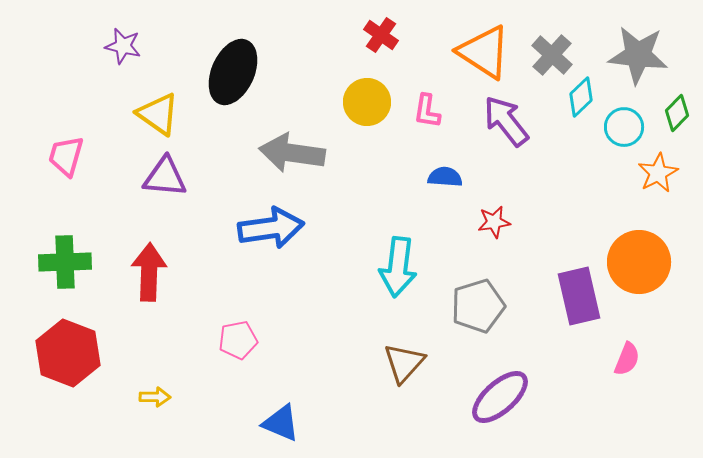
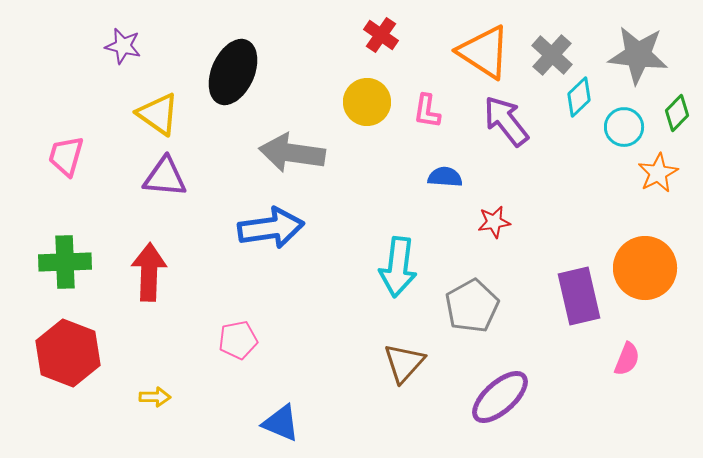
cyan diamond: moved 2 px left
orange circle: moved 6 px right, 6 px down
gray pentagon: moved 6 px left; rotated 12 degrees counterclockwise
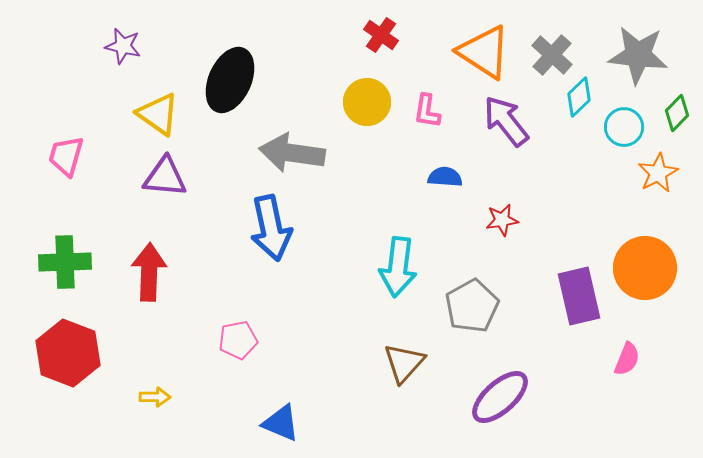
black ellipse: moved 3 px left, 8 px down
red star: moved 8 px right, 2 px up
blue arrow: rotated 86 degrees clockwise
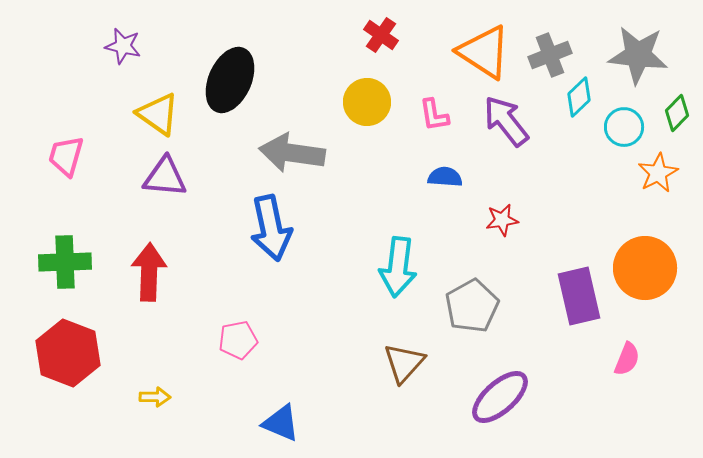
gray cross: moved 2 px left; rotated 27 degrees clockwise
pink L-shape: moved 7 px right, 4 px down; rotated 18 degrees counterclockwise
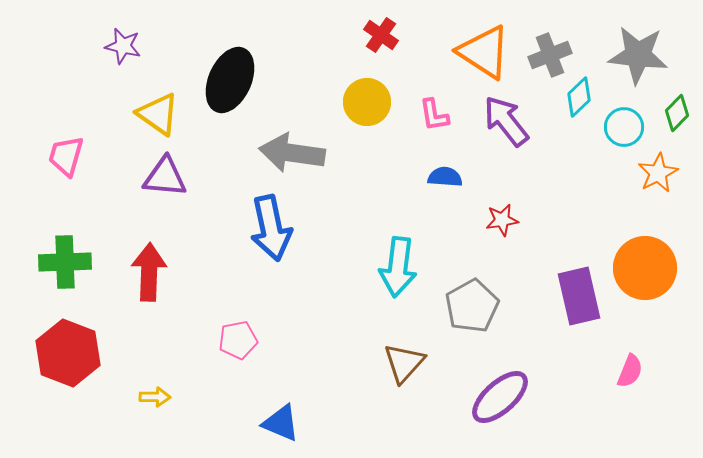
pink semicircle: moved 3 px right, 12 px down
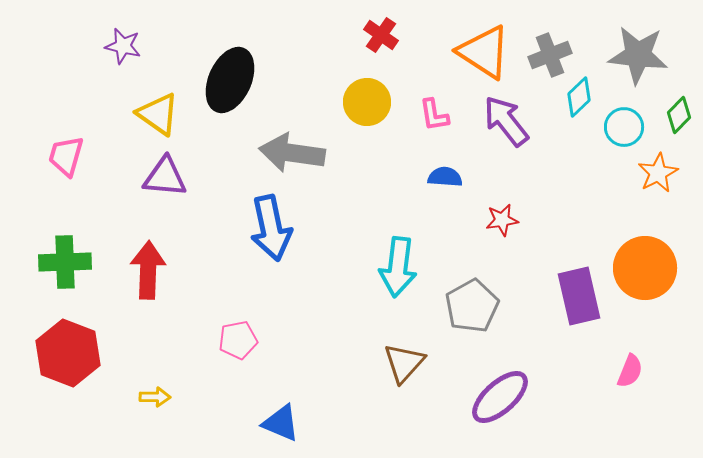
green diamond: moved 2 px right, 2 px down
red arrow: moved 1 px left, 2 px up
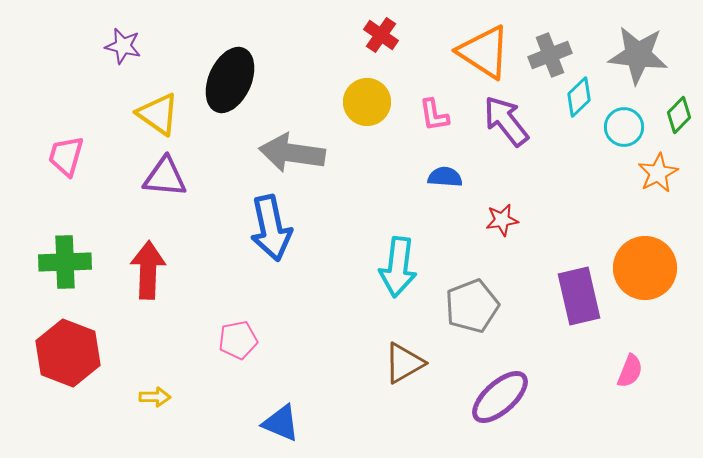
gray pentagon: rotated 8 degrees clockwise
brown triangle: rotated 18 degrees clockwise
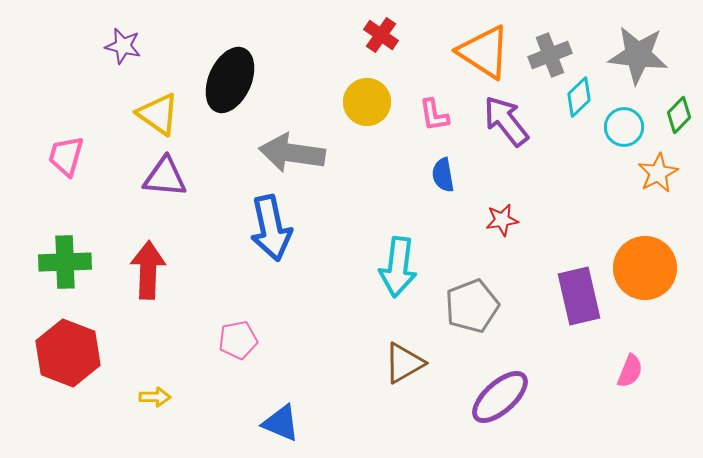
blue semicircle: moved 2 px left, 2 px up; rotated 104 degrees counterclockwise
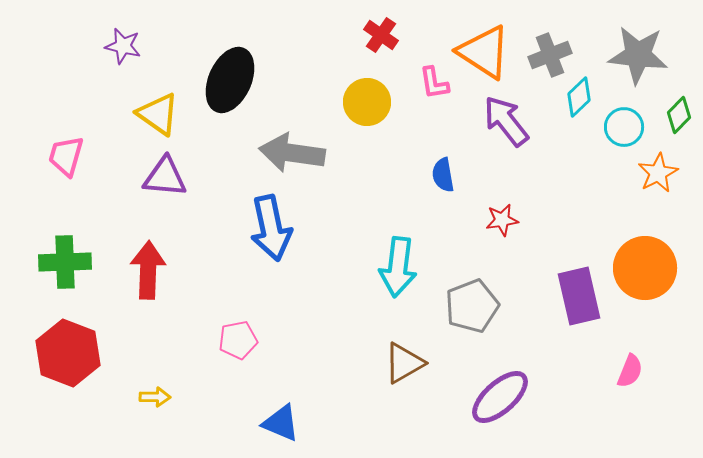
pink L-shape: moved 32 px up
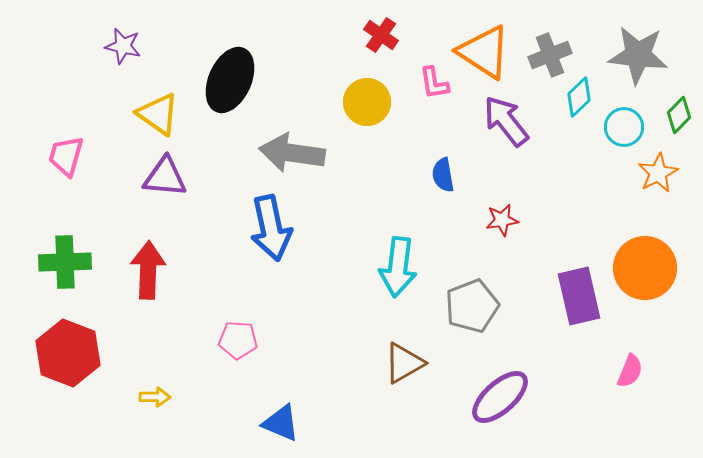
pink pentagon: rotated 15 degrees clockwise
